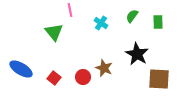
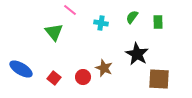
pink line: rotated 40 degrees counterclockwise
green semicircle: moved 1 px down
cyan cross: rotated 24 degrees counterclockwise
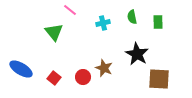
green semicircle: rotated 48 degrees counterclockwise
cyan cross: moved 2 px right; rotated 24 degrees counterclockwise
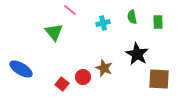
red square: moved 8 px right, 6 px down
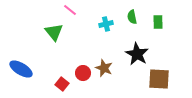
cyan cross: moved 3 px right, 1 px down
red circle: moved 4 px up
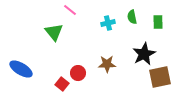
cyan cross: moved 2 px right, 1 px up
black star: moved 7 px right; rotated 15 degrees clockwise
brown star: moved 3 px right, 4 px up; rotated 24 degrees counterclockwise
red circle: moved 5 px left
brown square: moved 1 px right, 2 px up; rotated 15 degrees counterclockwise
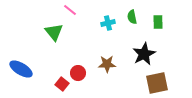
brown square: moved 3 px left, 6 px down
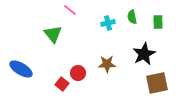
green triangle: moved 1 px left, 2 px down
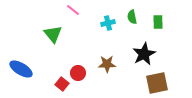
pink line: moved 3 px right
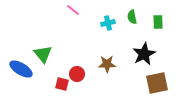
green triangle: moved 10 px left, 20 px down
red circle: moved 1 px left, 1 px down
red square: rotated 24 degrees counterclockwise
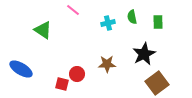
green triangle: moved 24 px up; rotated 18 degrees counterclockwise
brown square: rotated 25 degrees counterclockwise
